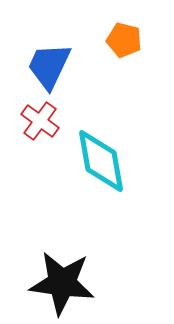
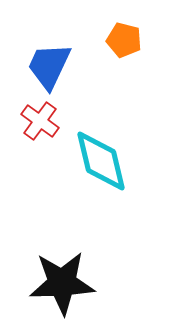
cyan diamond: rotated 4 degrees counterclockwise
black star: rotated 10 degrees counterclockwise
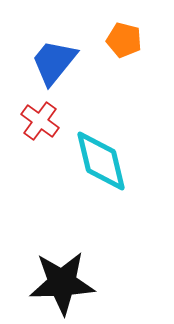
blue trapezoid: moved 5 px right, 4 px up; rotated 14 degrees clockwise
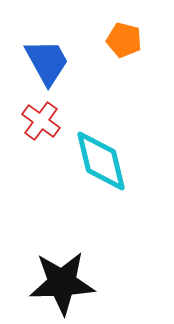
blue trapezoid: moved 7 px left; rotated 112 degrees clockwise
red cross: moved 1 px right
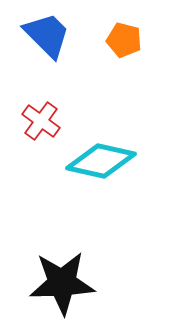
blue trapezoid: moved 27 px up; rotated 16 degrees counterclockwise
cyan diamond: rotated 64 degrees counterclockwise
